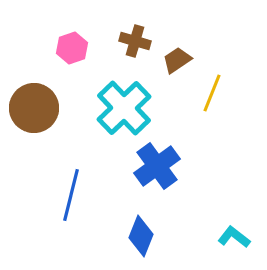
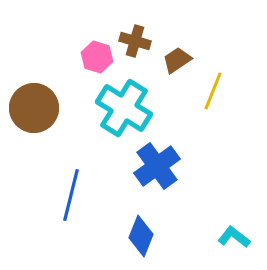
pink hexagon: moved 25 px right, 9 px down; rotated 24 degrees counterclockwise
yellow line: moved 1 px right, 2 px up
cyan cross: rotated 14 degrees counterclockwise
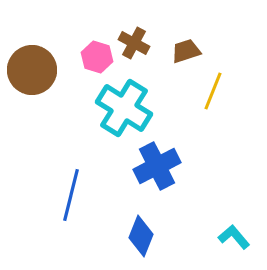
brown cross: moved 1 px left, 2 px down; rotated 12 degrees clockwise
brown trapezoid: moved 9 px right, 9 px up; rotated 16 degrees clockwise
brown circle: moved 2 px left, 38 px up
blue cross: rotated 9 degrees clockwise
cyan L-shape: rotated 12 degrees clockwise
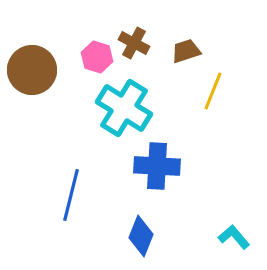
blue cross: rotated 30 degrees clockwise
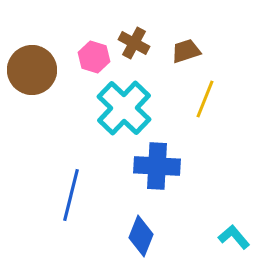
pink hexagon: moved 3 px left
yellow line: moved 8 px left, 8 px down
cyan cross: rotated 12 degrees clockwise
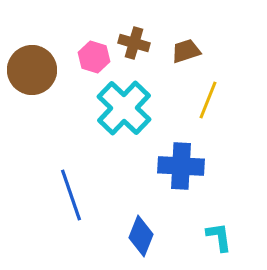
brown cross: rotated 12 degrees counterclockwise
yellow line: moved 3 px right, 1 px down
blue cross: moved 24 px right
blue line: rotated 33 degrees counterclockwise
cyan L-shape: moved 15 px left; rotated 32 degrees clockwise
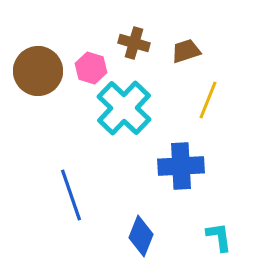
pink hexagon: moved 3 px left, 11 px down
brown circle: moved 6 px right, 1 px down
blue cross: rotated 6 degrees counterclockwise
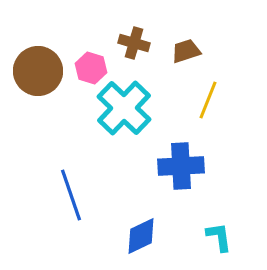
blue diamond: rotated 42 degrees clockwise
